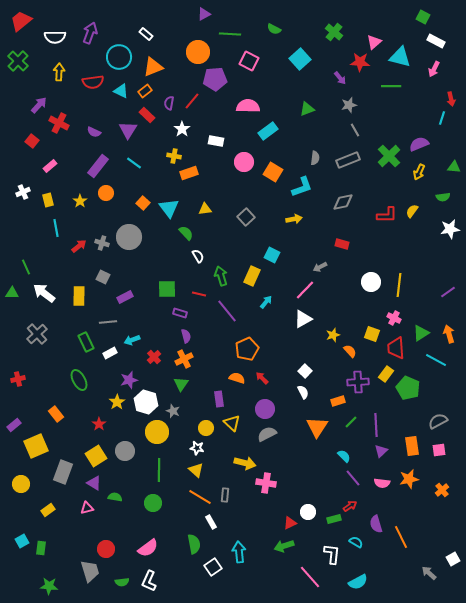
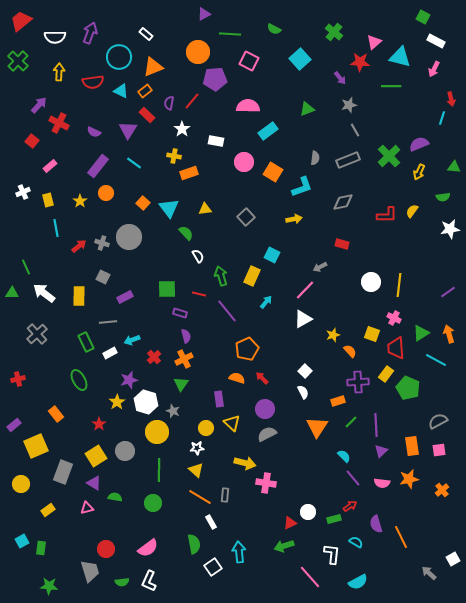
white star at (197, 448): rotated 16 degrees counterclockwise
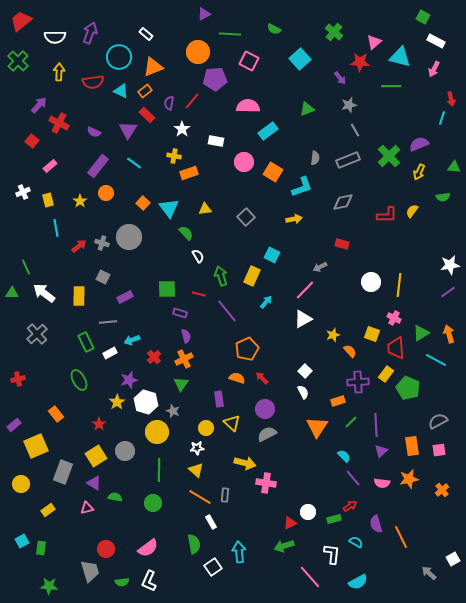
white star at (450, 229): moved 36 px down
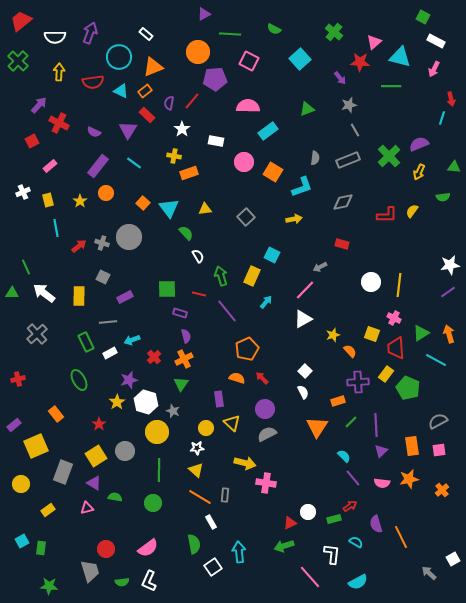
red square at (32, 141): rotated 24 degrees clockwise
